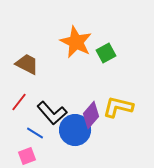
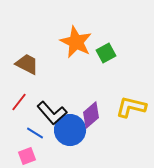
yellow L-shape: moved 13 px right
purple diamond: rotated 8 degrees clockwise
blue circle: moved 5 px left
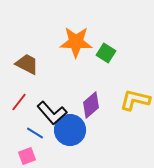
orange star: rotated 24 degrees counterclockwise
green square: rotated 30 degrees counterclockwise
yellow L-shape: moved 4 px right, 7 px up
purple diamond: moved 10 px up
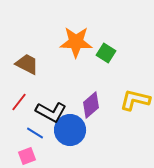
black L-shape: moved 1 px left, 1 px up; rotated 20 degrees counterclockwise
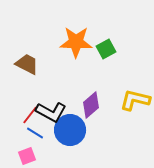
green square: moved 4 px up; rotated 30 degrees clockwise
red line: moved 11 px right, 13 px down
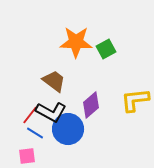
brown trapezoid: moved 27 px right, 17 px down; rotated 10 degrees clockwise
yellow L-shape: rotated 20 degrees counterclockwise
blue circle: moved 2 px left, 1 px up
pink square: rotated 12 degrees clockwise
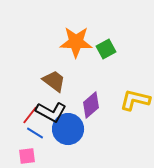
yellow L-shape: rotated 20 degrees clockwise
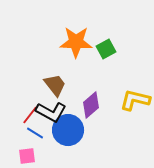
brown trapezoid: moved 1 px right, 4 px down; rotated 15 degrees clockwise
blue circle: moved 1 px down
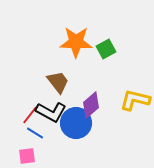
brown trapezoid: moved 3 px right, 3 px up
blue circle: moved 8 px right, 7 px up
